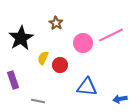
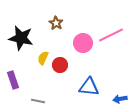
black star: rotated 30 degrees counterclockwise
blue triangle: moved 2 px right
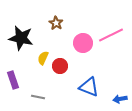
red circle: moved 1 px down
blue triangle: rotated 15 degrees clockwise
gray line: moved 4 px up
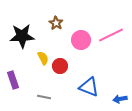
black star: moved 1 px right, 2 px up; rotated 15 degrees counterclockwise
pink circle: moved 2 px left, 3 px up
yellow semicircle: rotated 128 degrees clockwise
gray line: moved 6 px right
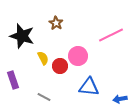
black star: rotated 20 degrees clockwise
pink circle: moved 3 px left, 16 px down
blue triangle: rotated 15 degrees counterclockwise
gray line: rotated 16 degrees clockwise
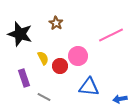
black star: moved 2 px left, 2 px up
purple rectangle: moved 11 px right, 2 px up
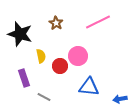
pink line: moved 13 px left, 13 px up
yellow semicircle: moved 2 px left, 2 px up; rotated 16 degrees clockwise
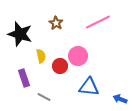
blue arrow: rotated 32 degrees clockwise
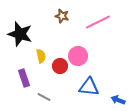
brown star: moved 6 px right, 7 px up; rotated 16 degrees counterclockwise
blue arrow: moved 2 px left, 1 px down
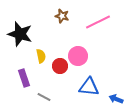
blue arrow: moved 2 px left, 1 px up
